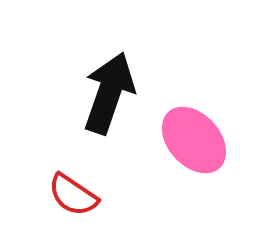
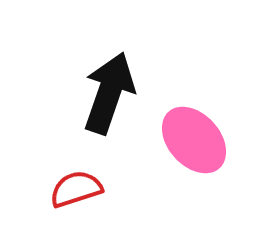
red semicircle: moved 3 px right, 6 px up; rotated 128 degrees clockwise
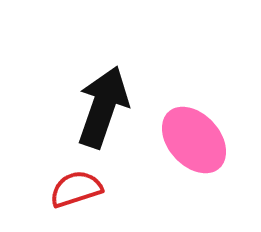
black arrow: moved 6 px left, 14 px down
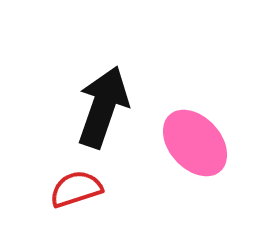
pink ellipse: moved 1 px right, 3 px down
